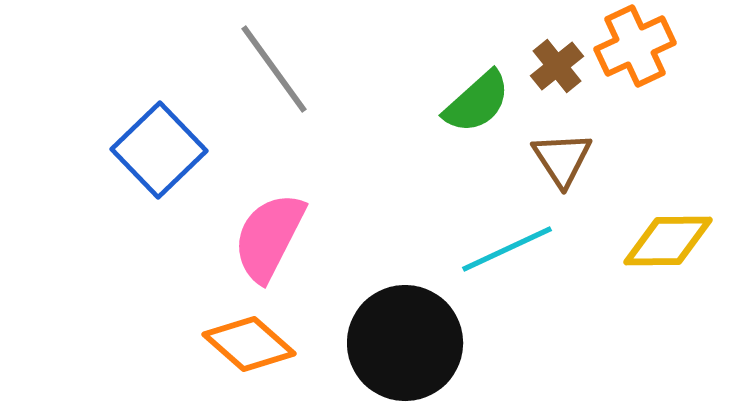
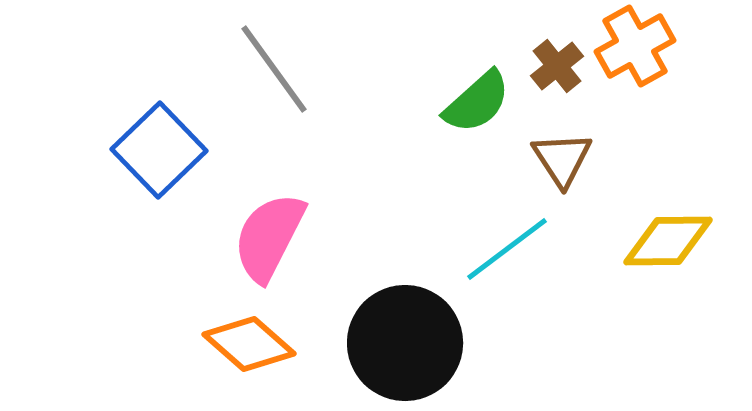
orange cross: rotated 4 degrees counterclockwise
cyan line: rotated 12 degrees counterclockwise
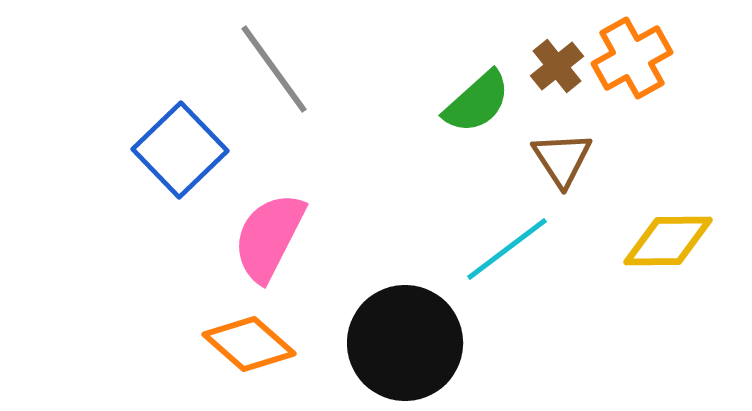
orange cross: moved 3 px left, 12 px down
blue square: moved 21 px right
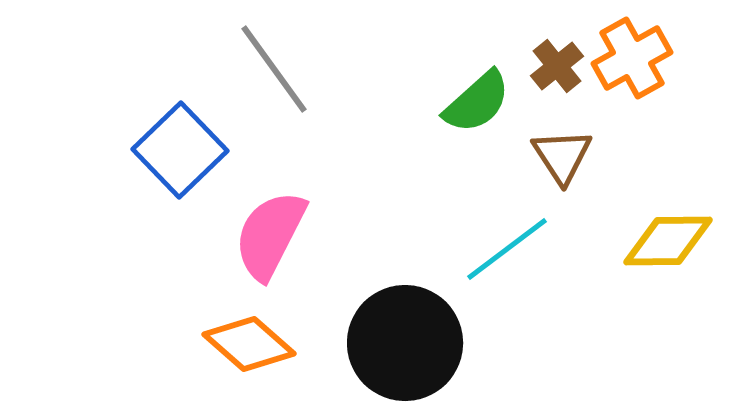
brown triangle: moved 3 px up
pink semicircle: moved 1 px right, 2 px up
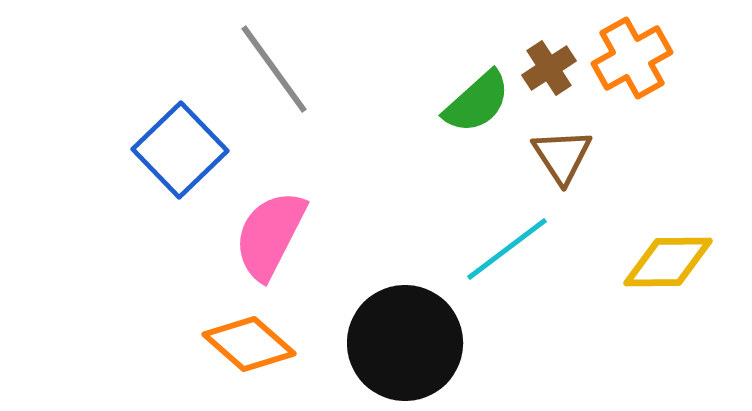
brown cross: moved 8 px left, 2 px down; rotated 6 degrees clockwise
yellow diamond: moved 21 px down
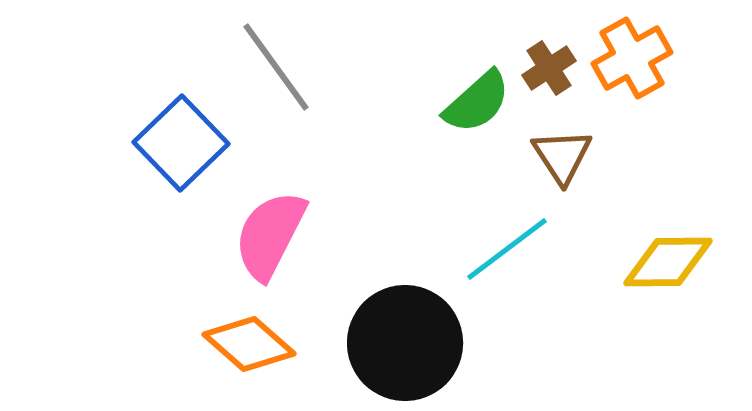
gray line: moved 2 px right, 2 px up
blue square: moved 1 px right, 7 px up
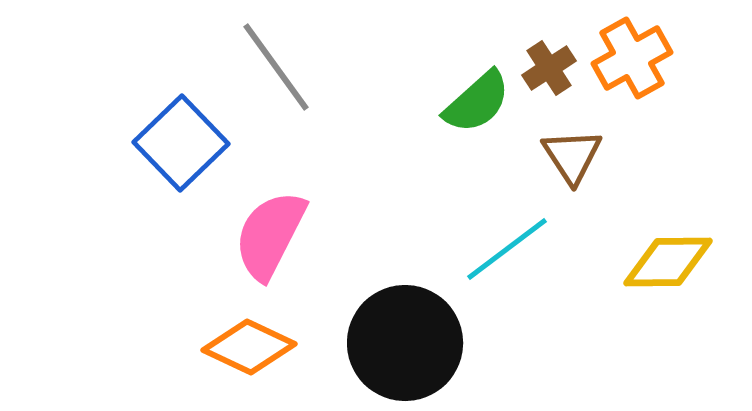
brown triangle: moved 10 px right
orange diamond: moved 3 px down; rotated 16 degrees counterclockwise
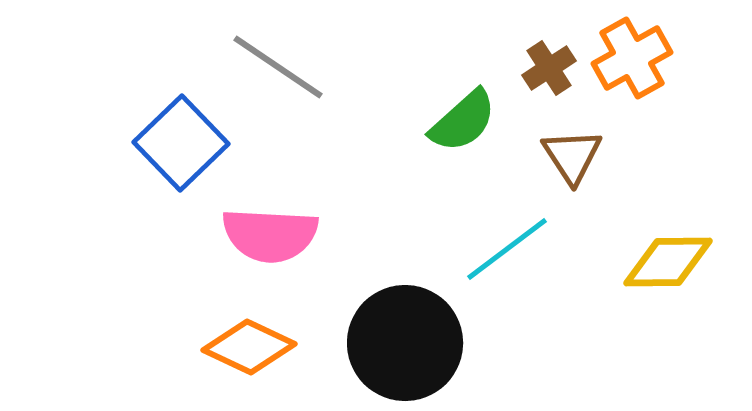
gray line: moved 2 px right; rotated 20 degrees counterclockwise
green semicircle: moved 14 px left, 19 px down
pink semicircle: rotated 114 degrees counterclockwise
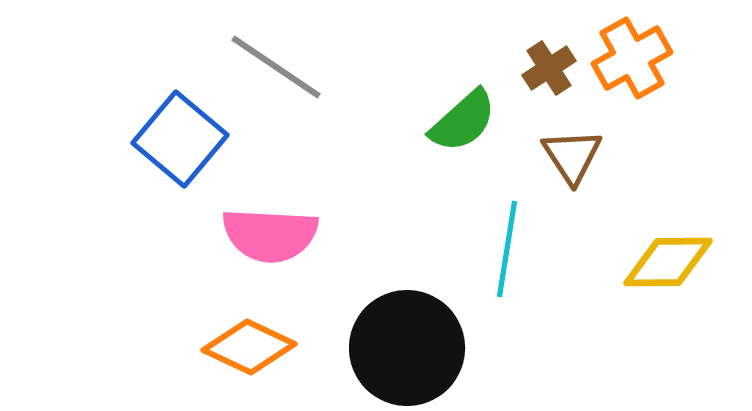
gray line: moved 2 px left
blue square: moved 1 px left, 4 px up; rotated 6 degrees counterclockwise
cyan line: rotated 44 degrees counterclockwise
black circle: moved 2 px right, 5 px down
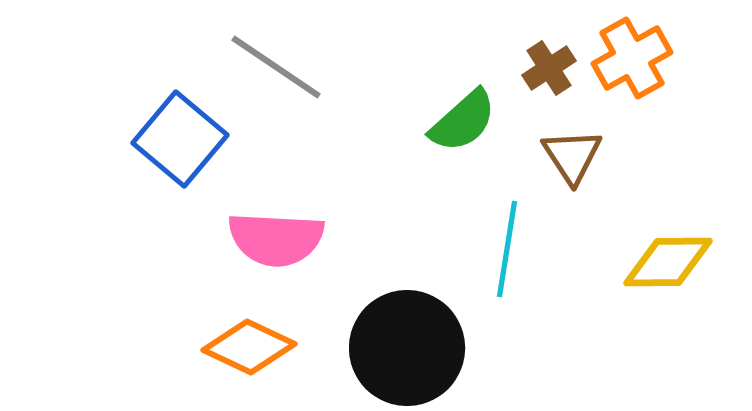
pink semicircle: moved 6 px right, 4 px down
